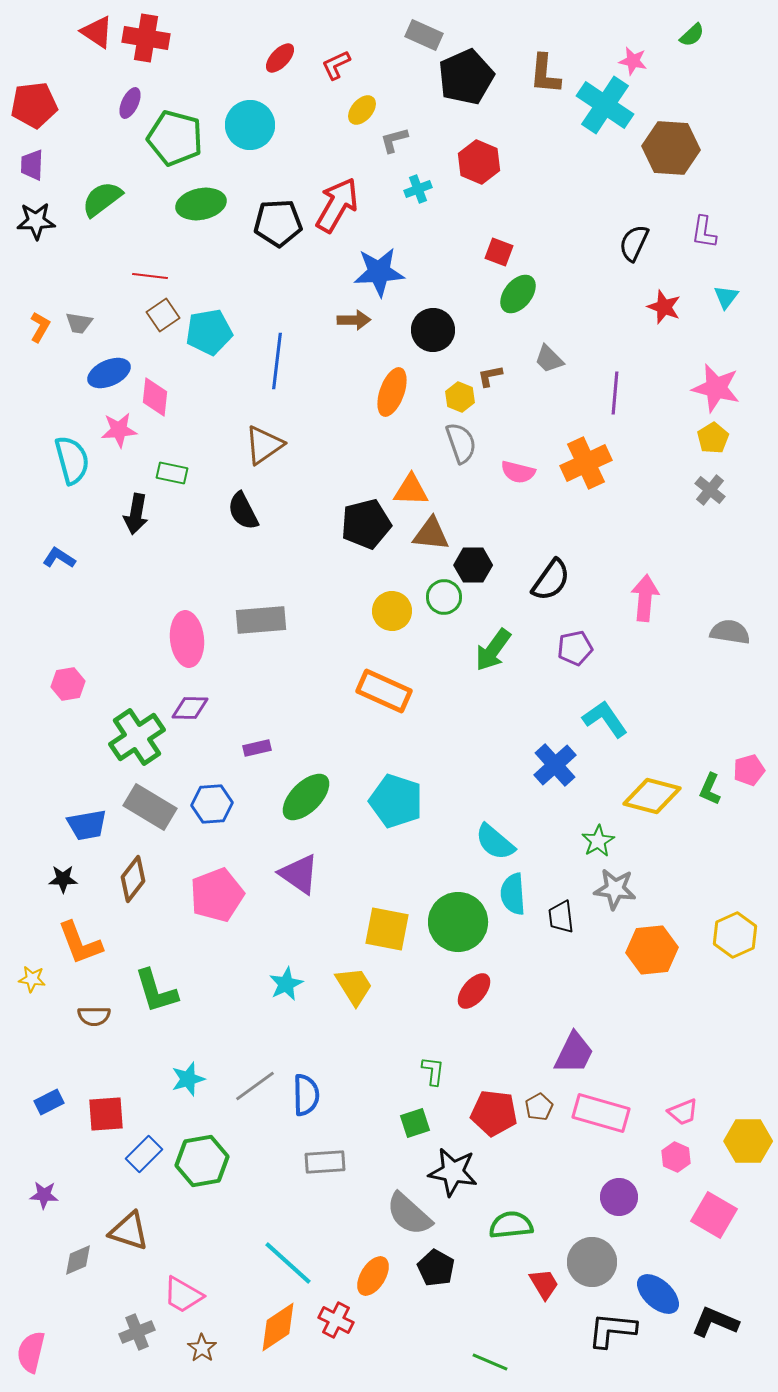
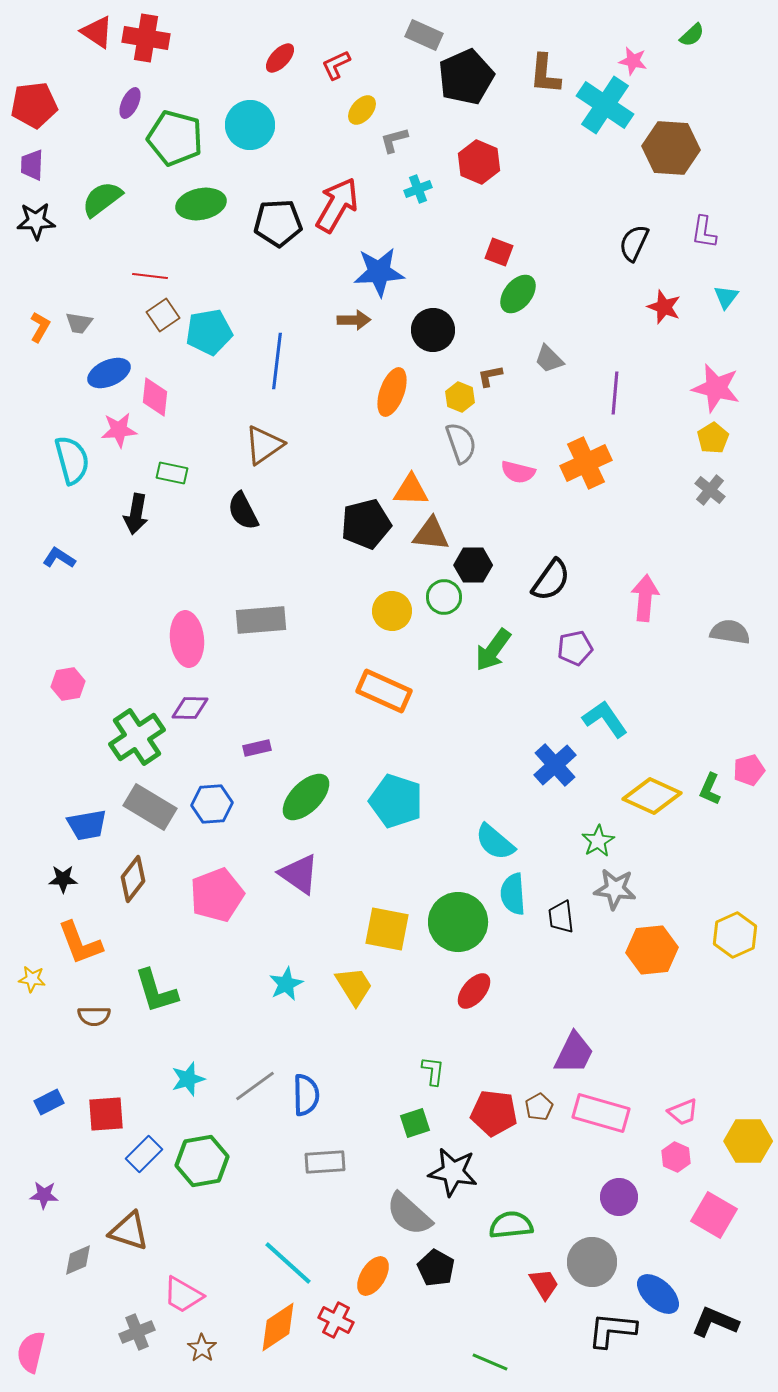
yellow diamond at (652, 796): rotated 10 degrees clockwise
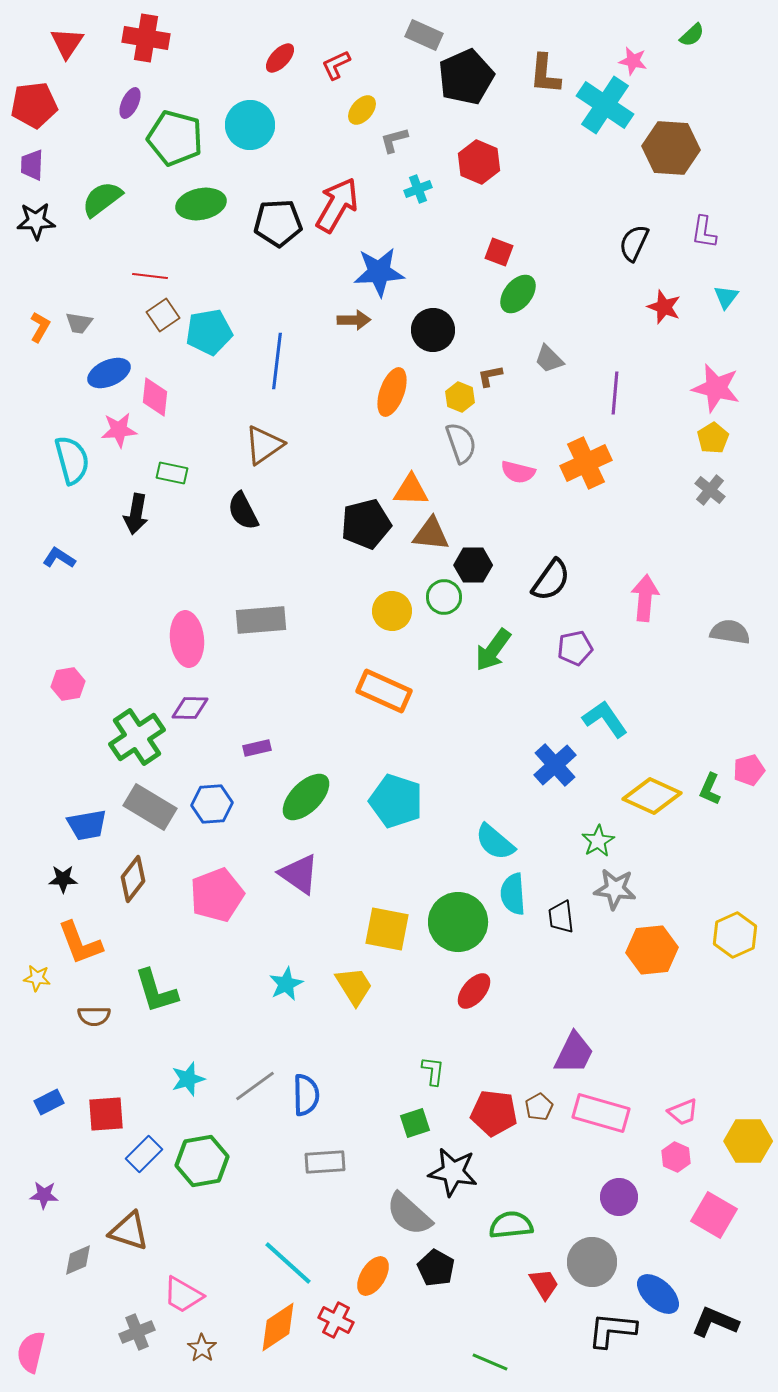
red triangle at (97, 32): moved 30 px left, 11 px down; rotated 30 degrees clockwise
yellow star at (32, 979): moved 5 px right, 1 px up
